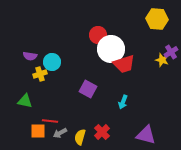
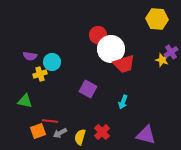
orange square: rotated 21 degrees counterclockwise
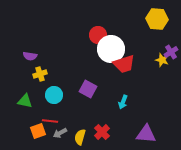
cyan circle: moved 2 px right, 33 px down
purple triangle: moved 1 px up; rotated 10 degrees counterclockwise
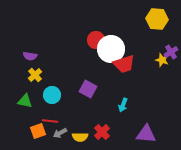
red circle: moved 2 px left, 5 px down
yellow cross: moved 5 px left, 1 px down; rotated 24 degrees counterclockwise
cyan circle: moved 2 px left
cyan arrow: moved 3 px down
yellow semicircle: rotated 105 degrees counterclockwise
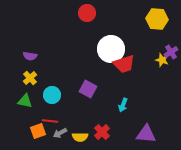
red circle: moved 9 px left, 27 px up
yellow cross: moved 5 px left, 3 px down
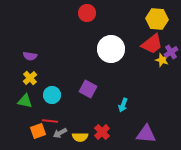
red trapezoid: moved 28 px right, 20 px up; rotated 20 degrees counterclockwise
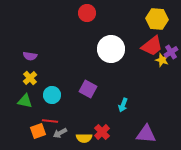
red trapezoid: moved 2 px down
yellow semicircle: moved 4 px right, 1 px down
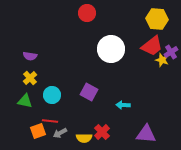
purple square: moved 1 px right, 3 px down
cyan arrow: rotated 72 degrees clockwise
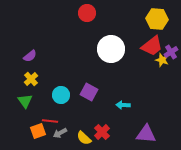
purple semicircle: rotated 48 degrees counterclockwise
yellow cross: moved 1 px right, 1 px down
cyan circle: moved 9 px right
green triangle: rotated 42 degrees clockwise
yellow semicircle: rotated 42 degrees clockwise
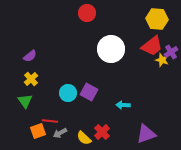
cyan circle: moved 7 px right, 2 px up
purple triangle: rotated 25 degrees counterclockwise
